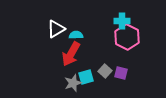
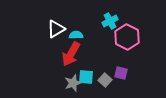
cyan cross: moved 12 px left; rotated 28 degrees counterclockwise
gray square: moved 9 px down
cyan square: rotated 21 degrees clockwise
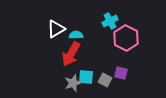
pink hexagon: moved 1 px left, 1 px down
gray square: rotated 16 degrees counterclockwise
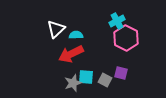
cyan cross: moved 7 px right
white triangle: rotated 12 degrees counterclockwise
red arrow: rotated 35 degrees clockwise
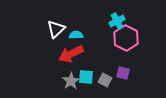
purple square: moved 2 px right
gray star: moved 2 px left, 2 px up; rotated 12 degrees counterclockwise
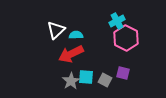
white triangle: moved 1 px down
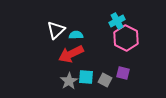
gray star: moved 2 px left
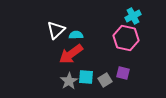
cyan cross: moved 16 px right, 5 px up
pink hexagon: rotated 15 degrees counterclockwise
red arrow: rotated 10 degrees counterclockwise
gray square: rotated 32 degrees clockwise
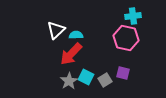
cyan cross: rotated 21 degrees clockwise
red arrow: rotated 10 degrees counterclockwise
cyan square: rotated 21 degrees clockwise
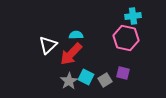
white triangle: moved 8 px left, 15 px down
